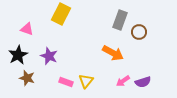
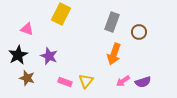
gray rectangle: moved 8 px left, 2 px down
orange arrow: moved 1 px right, 1 px down; rotated 80 degrees clockwise
pink rectangle: moved 1 px left
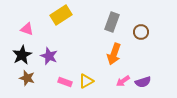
yellow rectangle: moved 1 px down; rotated 30 degrees clockwise
brown circle: moved 2 px right
black star: moved 4 px right
yellow triangle: rotated 21 degrees clockwise
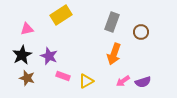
pink triangle: rotated 32 degrees counterclockwise
pink rectangle: moved 2 px left, 6 px up
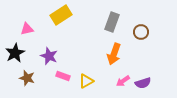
black star: moved 7 px left, 2 px up
purple semicircle: moved 1 px down
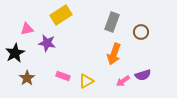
purple star: moved 2 px left, 13 px up; rotated 12 degrees counterclockwise
brown star: rotated 21 degrees clockwise
purple semicircle: moved 8 px up
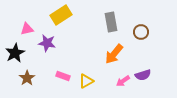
gray rectangle: moved 1 px left; rotated 30 degrees counterclockwise
orange arrow: rotated 20 degrees clockwise
